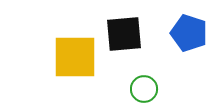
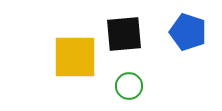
blue pentagon: moved 1 px left, 1 px up
green circle: moved 15 px left, 3 px up
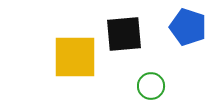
blue pentagon: moved 5 px up
green circle: moved 22 px right
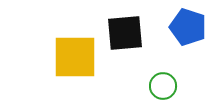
black square: moved 1 px right, 1 px up
green circle: moved 12 px right
